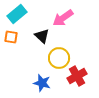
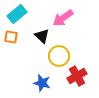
yellow circle: moved 2 px up
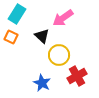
cyan rectangle: rotated 18 degrees counterclockwise
orange square: rotated 16 degrees clockwise
yellow circle: moved 1 px up
blue star: rotated 12 degrees clockwise
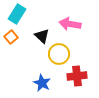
pink arrow: moved 7 px right, 6 px down; rotated 45 degrees clockwise
orange square: rotated 24 degrees clockwise
yellow circle: moved 1 px up
red cross: rotated 24 degrees clockwise
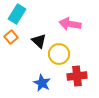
black triangle: moved 3 px left, 5 px down
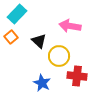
cyan rectangle: rotated 12 degrees clockwise
pink arrow: moved 2 px down
yellow circle: moved 2 px down
red cross: rotated 12 degrees clockwise
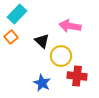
black triangle: moved 3 px right
yellow circle: moved 2 px right
